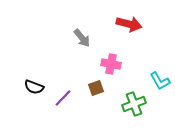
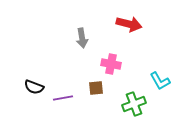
gray arrow: rotated 30 degrees clockwise
brown square: rotated 14 degrees clockwise
purple line: rotated 36 degrees clockwise
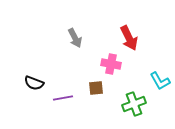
red arrow: moved 14 px down; rotated 50 degrees clockwise
gray arrow: moved 7 px left; rotated 18 degrees counterclockwise
black semicircle: moved 4 px up
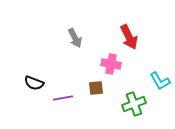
red arrow: moved 1 px up
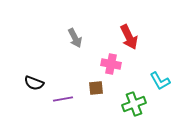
purple line: moved 1 px down
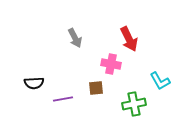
red arrow: moved 2 px down
black semicircle: rotated 24 degrees counterclockwise
green cross: rotated 10 degrees clockwise
